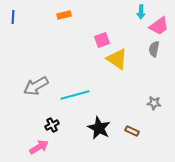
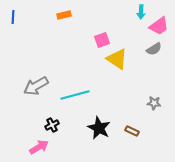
gray semicircle: rotated 133 degrees counterclockwise
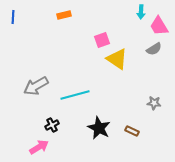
pink trapezoid: rotated 95 degrees clockwise
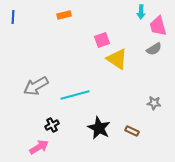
pink trapezoid: moved 1 px left; rotated 15 degrees clockwise
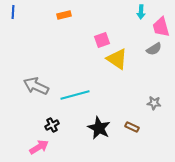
blue line: moved 5 px up
pink trapezoid: moved 3 px right, 1 px down
gray arrow: rotated 55 degrees clockwise
brown rectangle: moved 4 px up
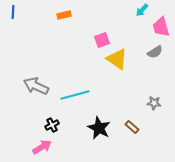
cyan arrow: moved 1 px right, 2 px up; rotated 40 degrees clockwise
gray semicircle: moved 1 px right, 3 px down
brown rectangle: rotated 16 degrees clockwise
pink arrow: moved 3 px right
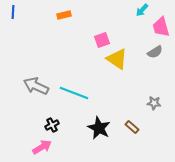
cyan line: moved 1 px left, 2 px up; rotated 36 degrees clockwise
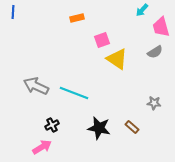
orange rectangle: moved 13 px right, 3 px down
black star: rotated 15 degrees counterclockwise
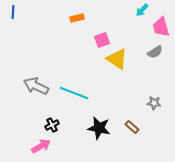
pink arrow: moved 1 px left, 1 px up
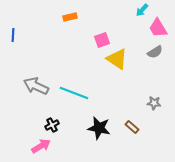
blue line: moved 23 px down
orange rectangle: moved 7 px left, 1 px up
pink trapezoid: moved 3 px left, 1 px down; rotated 15 degrees counterclockwise
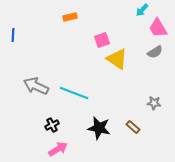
brown rectangle: moved 1 px right
pink arrow: moved 17 px right, 3 px down
